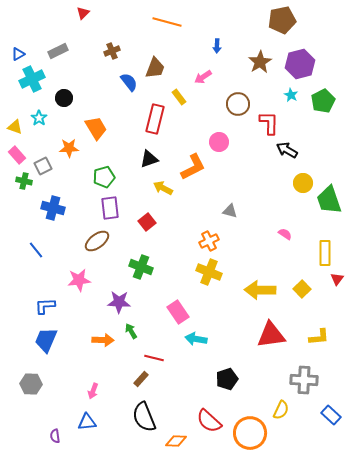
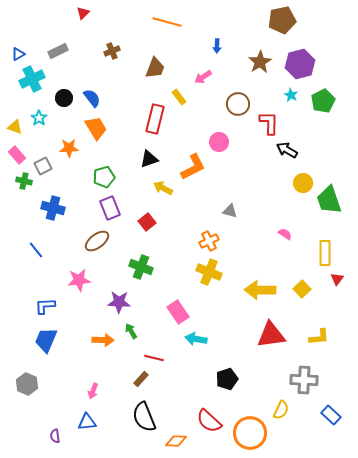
blue semicircle at (129, 82): moved 37 px left, 16 px down
purple rectangle at (110, 208): rotated 15 degrees counterclockwise
gray hexagon at (31, 384): moved 4 px left; rotated 20 degrees clockwise
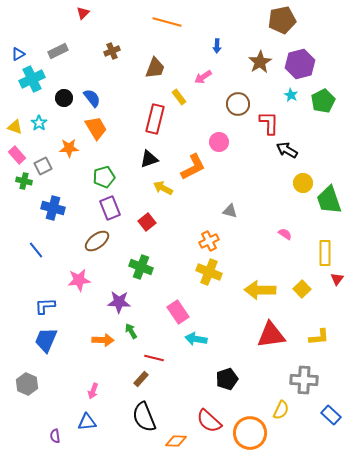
cyan star at (39, 118): moved 5 px down
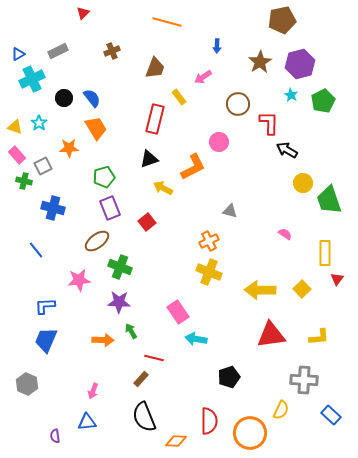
green cross at (141, 267): moved 21 px left
black pentagon at (227, 379): moved 2 px right, 2 px up
red semicircle at (209, 421): rotated 132 degrees counterclockwise
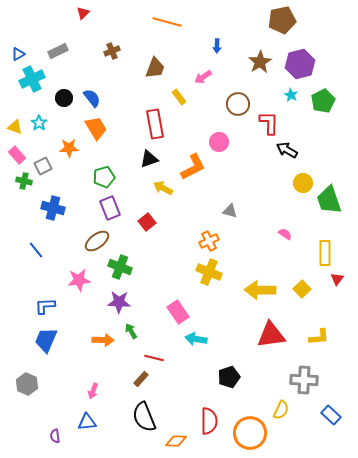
red rectangle at (155, 119): moved 5 px down; rotated 24 degrees counterclockwise
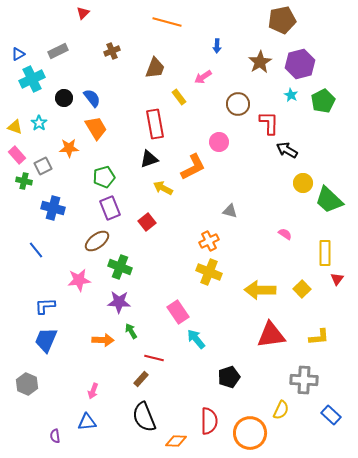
green trapezoid at (329, 200): rotated 28 degrees counterclockwise
cyan arrow at (196, 339): rotated 40 degrees clockwise
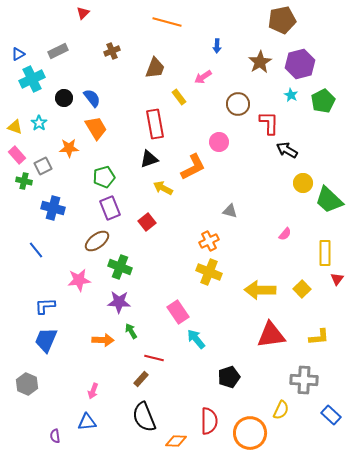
pink semicircle at (285, 234): rotated 96 degrees clockwise
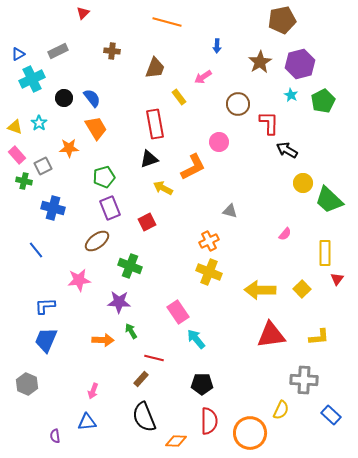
brown cross at (112, 51): rotated 28 degrees clockwise
red square at (147, 222): rotated 12 degrees clockwise
green cross at (120, 267): moved 10 px right, 1 px up
black pentagon at (229, 377): moved 27 px left, 7 px down; rotated 20 degrees clockwise
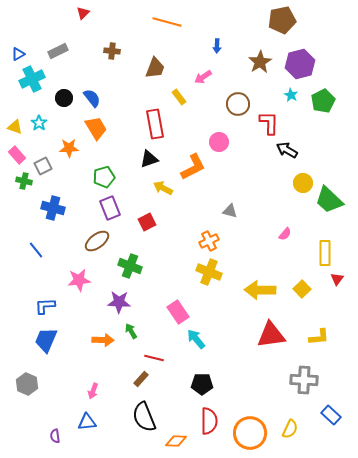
yellow semicircle at (281, 410): moved 9 px right, 19 px down
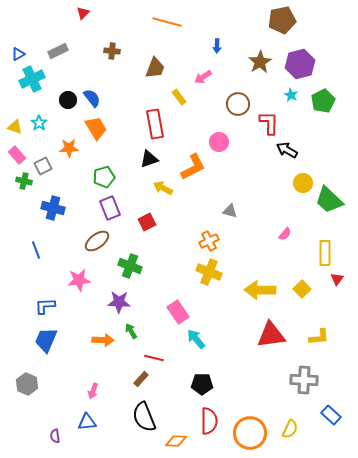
black circle at (64, 98): moved 4 px right, 2 px down
blue line at (36, 250): rotated 18 degrees clockwise
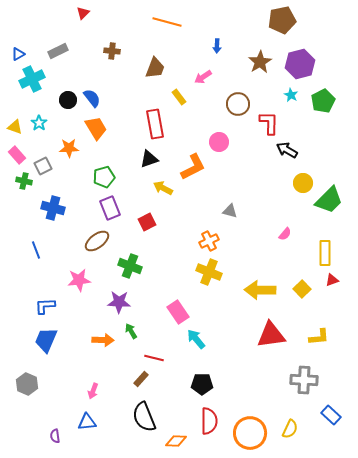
green trapezoid at (329, 200): rotated 88 degrees counterclockwise
red triangle at (337, 279): moved 5 px left, 1 px down; rotated 32 degrees clockwise
